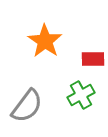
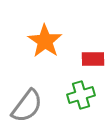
green cross: rotated 12 degrees clockwise
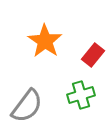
red rectangle: moved 4 px up; rotated 50 degrees counterclockwise
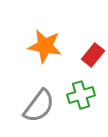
orange star: moved 5 px down; rotated 24 degrees counterclockwise
gray semicircle: moved 12 px right
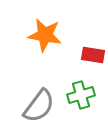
orange star: moved 11 px up
red rectangle: rotated 60 degrees clockwise
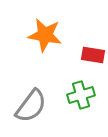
gray semicircle: moved 8 px left
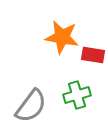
orange star: moved 17 px right, 2 px down
green cross: moved 4 px left
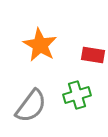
orange star: moved 22 px left, 8 px down; rotated 20 degrees clockwise
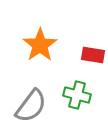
orange star: rotated 8 degrees clockwise
green cross: rotated 32 degrees clockwise
